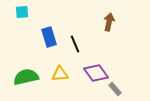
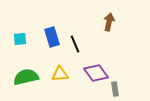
cyan square: moved 2 px left, 27 px down
blue rectangle: moved 3 px right
gray rectangle: rotated 32 degrees clockwise
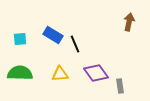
brown arrow: moved 20 px right
blue rectangle: moved 1 px right, 2 px up; rotated 42 degrees counterclockwise
green semicircle: moved 6 px left, 4 px up; rotated 15 degrees clockwise
gray rectangle: moved 5 px right, 3 px up
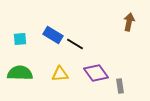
black line: rotated 36 degrees counterclockwise
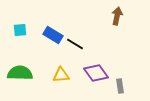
brown arrow: moved 12 px left, 6 px up
cyan square: moved 9 px up
yellow triangle: moved 1 px right, 1 px down
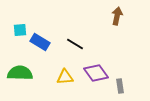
blue rectangle: moved 13 px left, 7 px down
yellow triangle: moved 4 px right, 2 px down
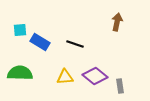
brown arrow: moved 6 px down
black line: rotated 12 degrees counterclockwise
purple diamond: moved 1 px left, 3 px down; rotated 15 degrees counterclockwise
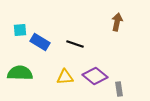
gray rectangle: moved 1 px left, 3 px down
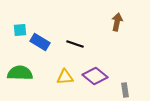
gray rectangle: moved 6 px right, 1 px down
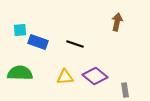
blue rectangle: moved 2 px left; rotated 12 degrees counterclockwise
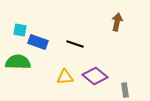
cyan square: rotated 16 degrees clockwise
green semicircle: moved 2 px left, 11 px up
